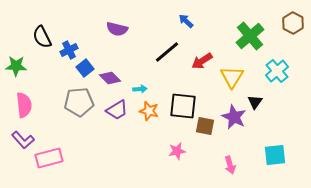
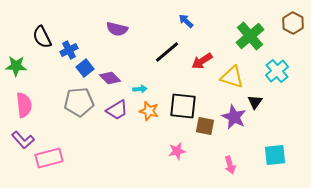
yellow triangle: rotated 45 degrees counterclockwise
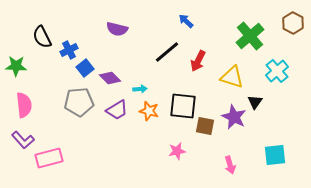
red arrow: moved 4 px left; rotated 30 degrees counterclockwise
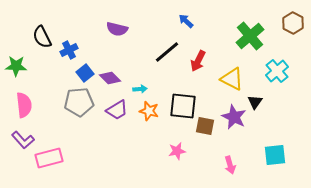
blue square: moved 5 px down
yellow triangle: moved 2 px down; rotated 10 degrees clockwise
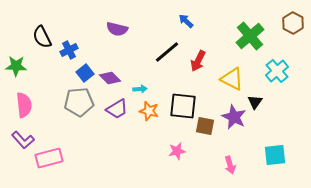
purple trapezoid: moved 1 px up
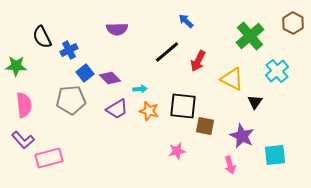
purple semicircle: rotated 15 degrees counterclockwise
gray pentagon: moved 8 px left, 2 px up
purple star: moved 8 px right, 19 px down
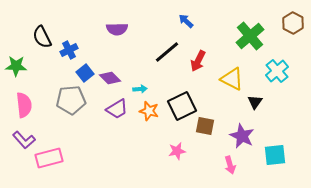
black square: moved 1 px left; rotated 32 degrees counterclockwise
purple L-shape: moved 1 px right
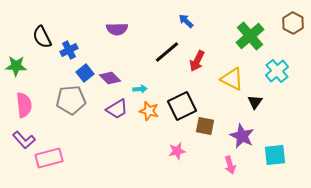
red arrow: moved 1 px left
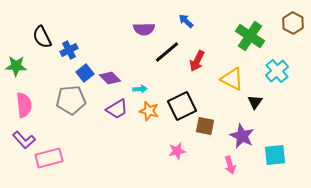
purple semicircle: moved 27 px right
green cross: rotated 16 degrees counterclockwise
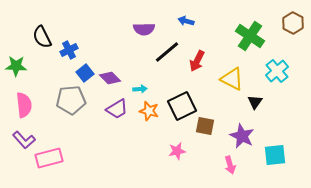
blue arrow: rotated 28 degrees counterclockwise
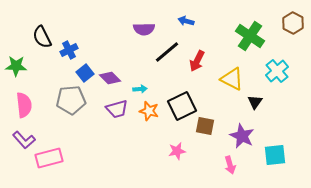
purple trapezoid: rotated 15 degrees clockwise
